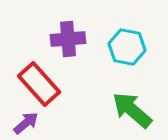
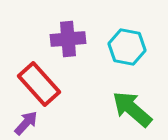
green arrow: moved 1 px up
purple arrow: rotated 8 degrees counterclockwise
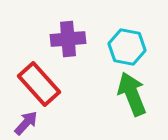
green arrow: moved 15 px up; rotated 27 degrees clockwise
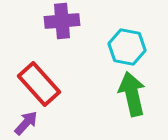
purple cross: moved 6 px left, 18 px up
green arrow: rotated 9 degrees clockwise
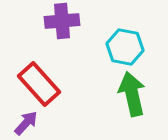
cyan hexagon: moved 2 px left
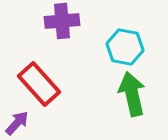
purple arrow: moved 9 px left
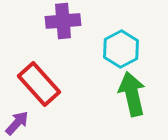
purple cross: moved 1 px right
cyan hexagon: moved 4 px left, 2 px down; rotated 21 degrees clockwise
